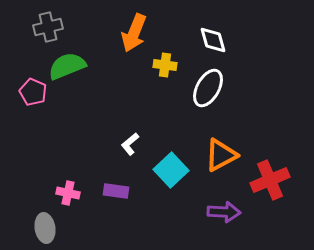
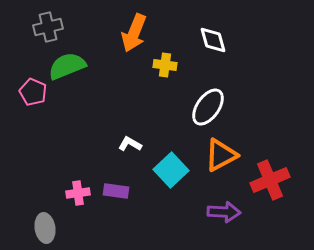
white ellipse: moved 19 px down; rotated 6 degrees clockwise
white L-shape: rotated 70 degrees clockwise
pink cross: moved 10 px right; rotated 20 degrees counterclockwise
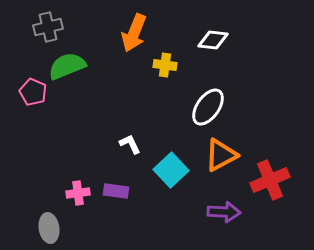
white diamond: rotated 68 degrees counterclockwise
white L-shape: rotated 35 degrees clockwise
gray ellipse: moved 4 px right
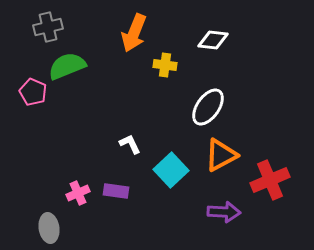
pink cross: rotated 15 degrees counterclockwise
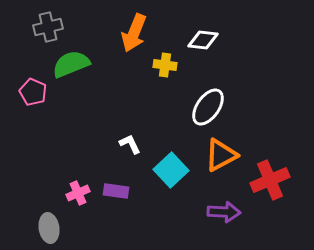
white diamond: moved 10 px left
green semicircle: moved 4 px right, 2 px up
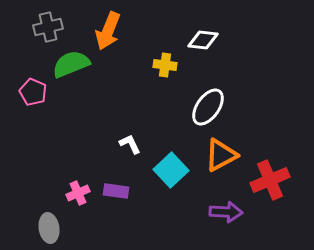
orange arrow: moved 26 px left, 2 px up
purple arrow: moved 2 px right
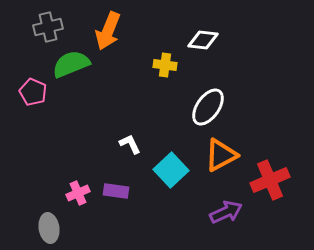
purple arrow: rotated 28 degrees counterclockwise
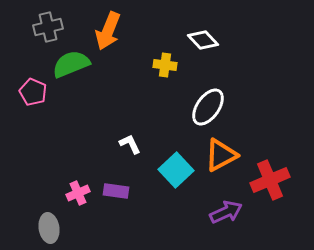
white diamond: rotated 40 degrees clockwise
cyan square: moved 5 px right
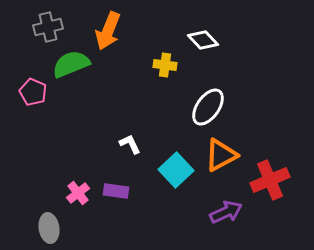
pink cross: rotated 15 degrees counterclockwise
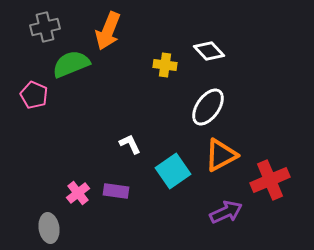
gray cross: moved 3 px left
white diamond: moved 6 px right, 11 px down
pink pentagon: moved 1 px right, 3 px down
cyan square: moved 3 px left, 1 px down; rotated 8 degrees clockwise
